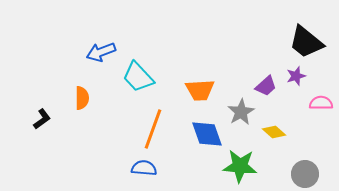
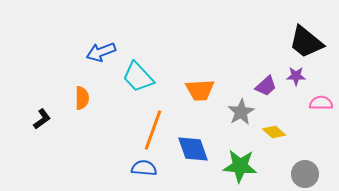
purple star: rotated 18 degrees clockwise
orange line: moved 1 px down
blue diamond: moved 14 px left, 15 px down
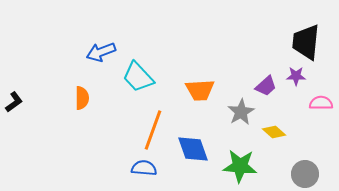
black trapezoid: rotated 57 degrees clockwise
black L-shape: moved 28 px left, 17 px up
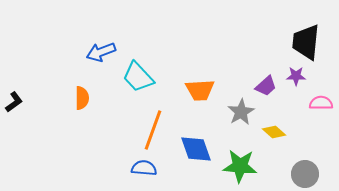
blue diamond: moved 3 px right
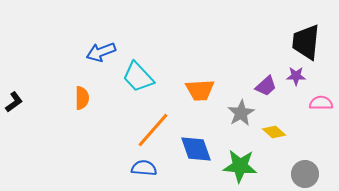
gray star: moved 1 px down
orange line: rotated 21 degrees clockwise
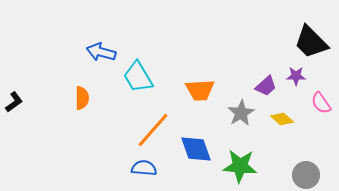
black trapezoid: moved 5 px right; rotated 51 degrees counterclockwise
blue arrow: rotated 36 degrees clockwise
cyan trapezoid: rotated 12 degrees clockwise
pink semicircle: rotated 125 degrees counterclockwise
yellow diamond: moved 8 px right, 13 px up
gray circle: moved 1 px right, 1 px down
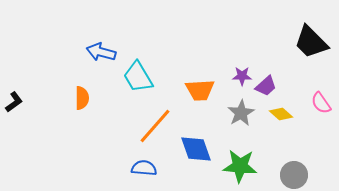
purple star: moved 54 px left
yellow diamond: moved 1 px left, 5 px up
orange line: moved 2 px right, 4 px up
gray circle: moved 12 px left
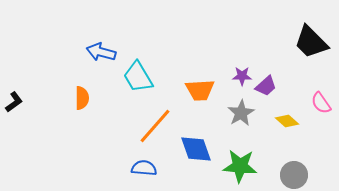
yellow diamond: moved 6 px right, 7 px down
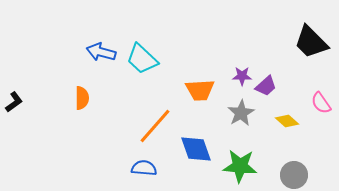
cyan trapezoid: moved 4 px right, 18 px up; rotated 16 degrees counterclockwise
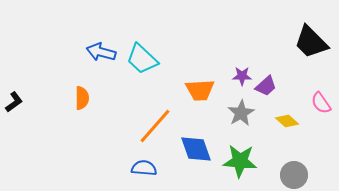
green star: moved 5 px up
